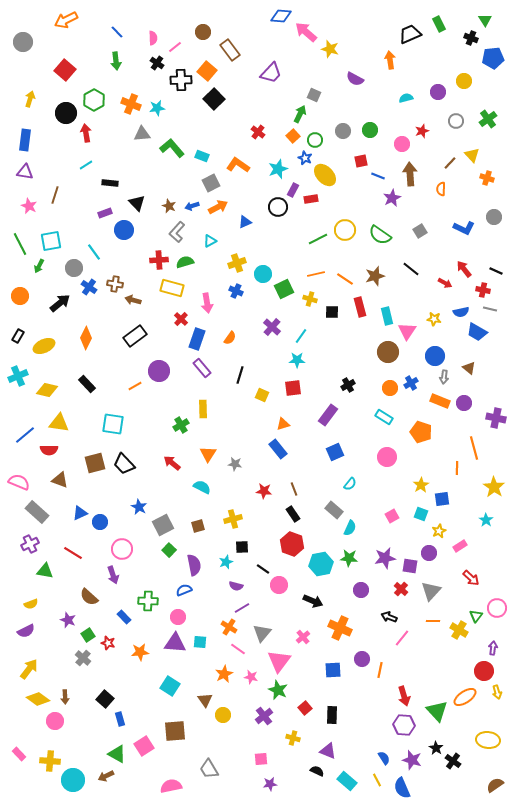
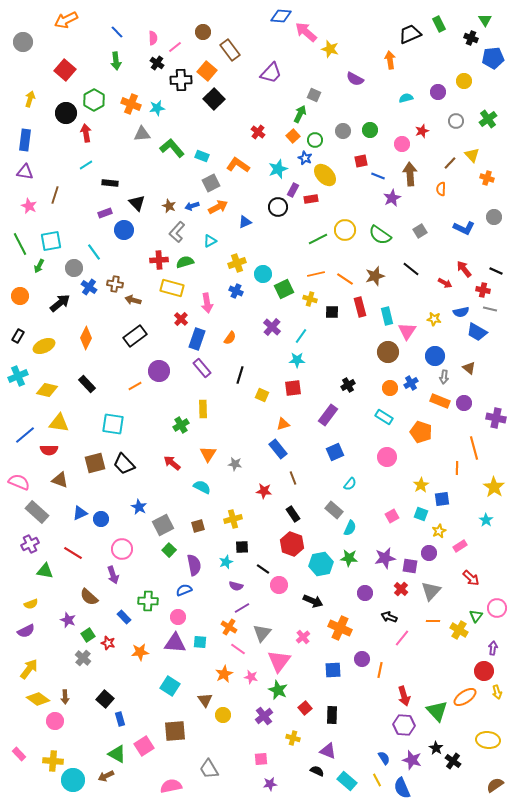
brown line at (294, 489): moved 1 px left, 11 px up
blue circle at (100, 522): moved 1 px right, 3 px up
purple circle at (361, 590): moved 4 px right, 3 px down
yellow cross at (50, 761): moved 3 px right
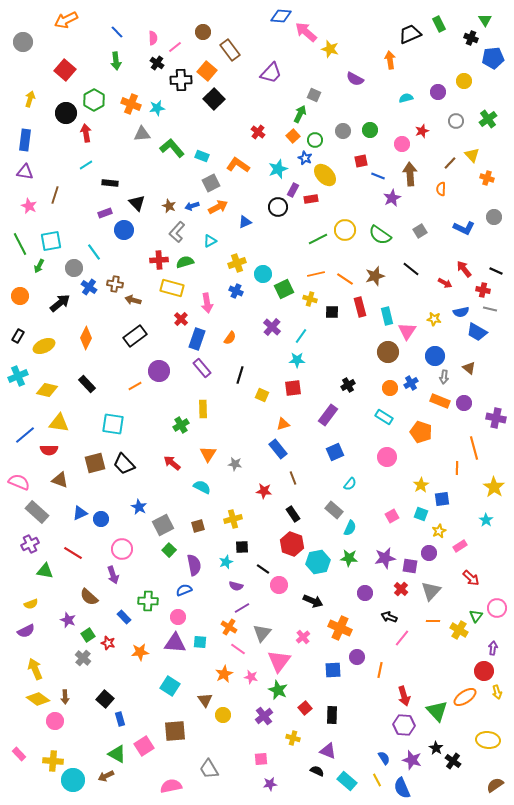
cyan hexagon at (321, 564): moved 3 px left, 2 px up
purple circle at (362, 659): moved 5 px left, 2 px up
yellow arrow at (29, 669): moved 6 px right; rotated 60 degrees counterclockwise
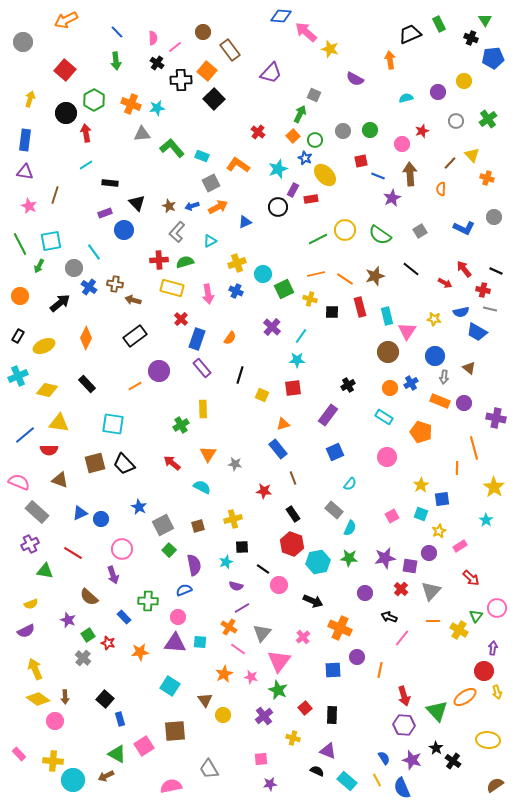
pink arrow at (207, 303): moved 1 px right, 9 px up
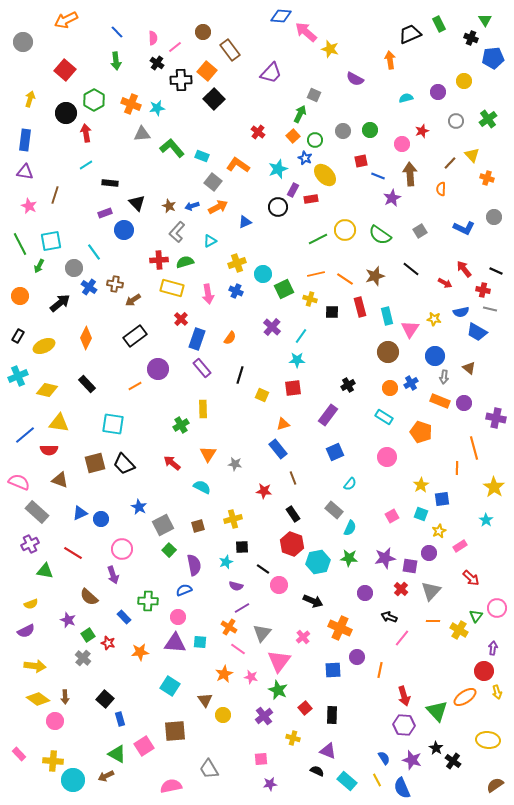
gray square at (211, 183): moved 2 px right, 1 px up; rotated 24 degrees counterclockwise
brown arrow at (133, 300): rotated 49 degrees counterclockwise
pink triangle at (407, 331): moved 3 px right, 2 px up
purple circle at (159, 371): moved 1 px left, 2 px up
yellow arrow at (35, 669): moved 3 px up; rotated 120 degrees clockwise
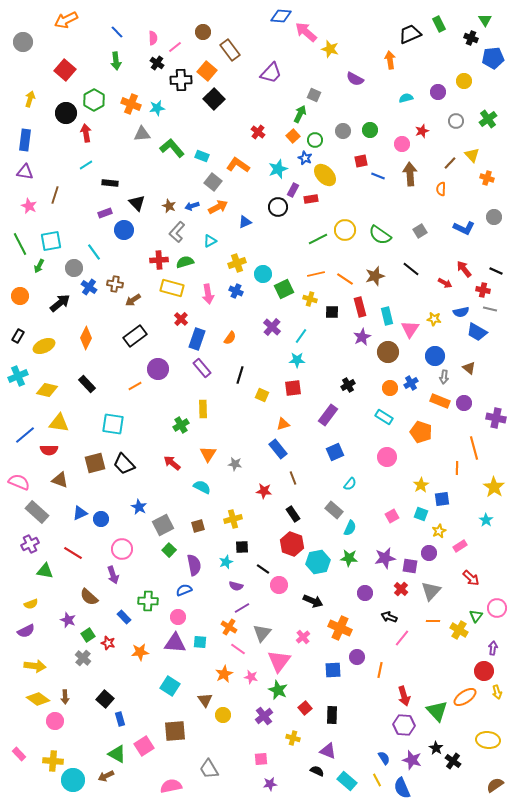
purple star at (392, 198): moved 30 px left, 139 px down
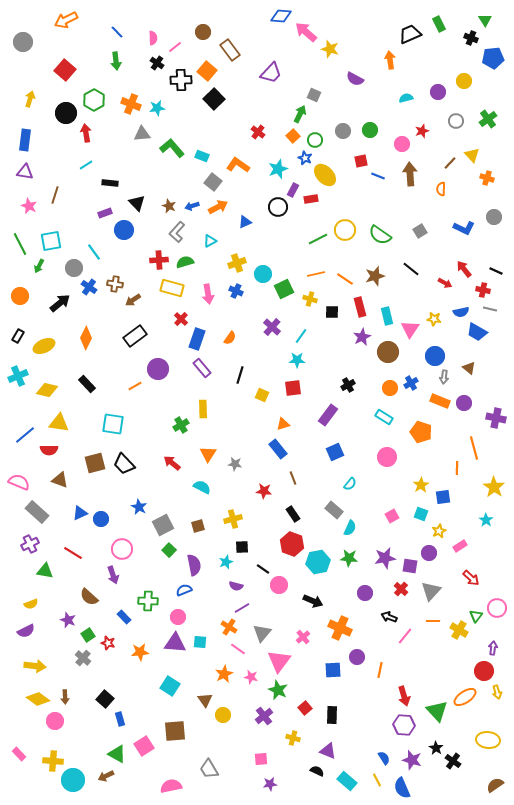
blue square at (442, 499): moved 1 px right, 2 px up
pink line at (402, 638): moved 3 px right, 2 px up
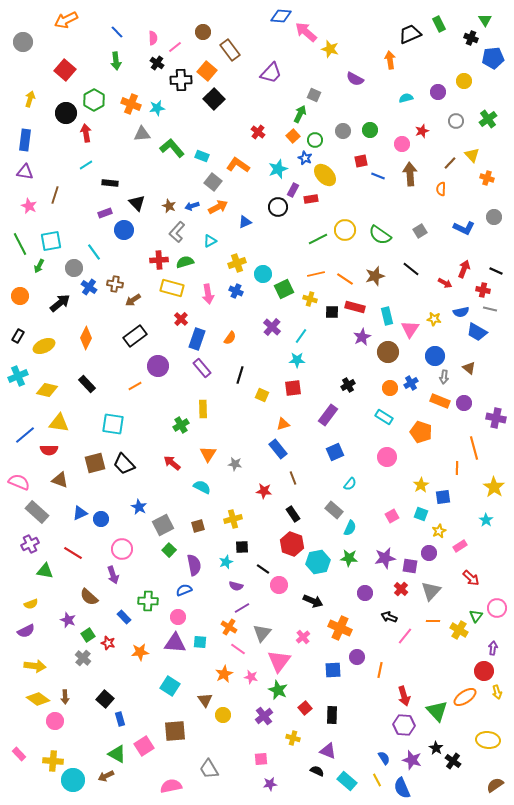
red arrow at (464, 269): rotated 60 degrees clockwise
red rectangle at (360, 307): moved 5 px left; rotated 60 degrees counterclockwise
purple circle at (158, 369): moved 3 px up
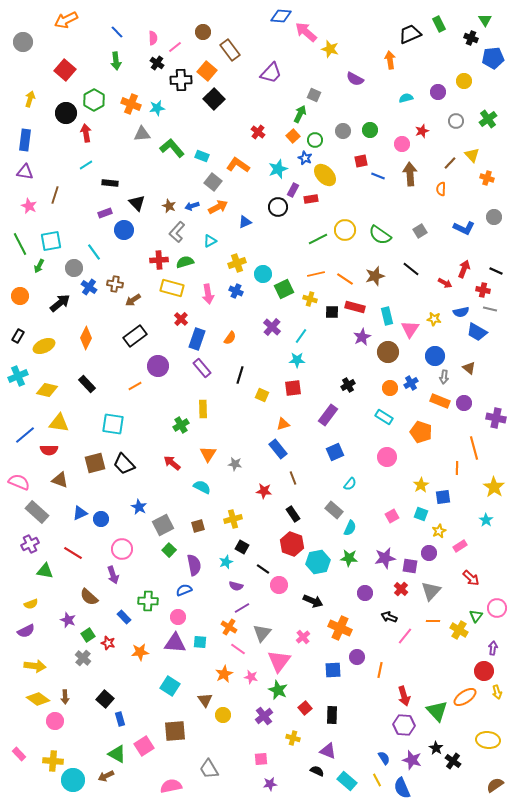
black square at (242, 547): rotated 32 degrees clockwise
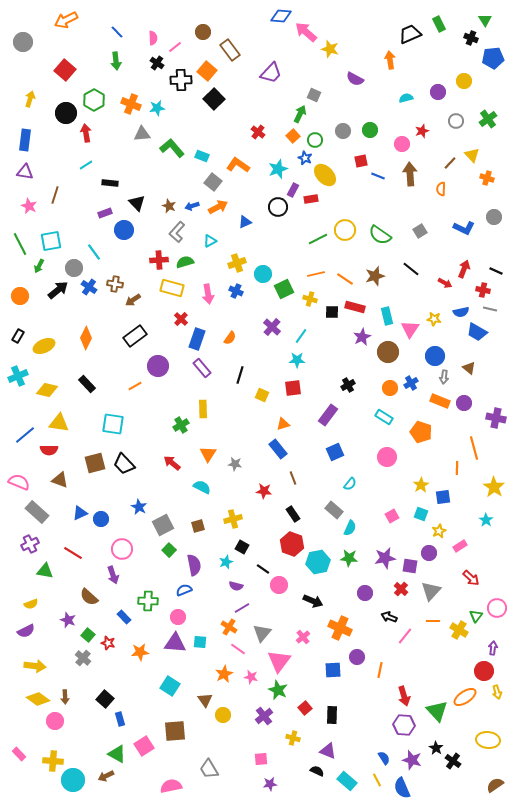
black arrow at (60, 303): moved 2 px left, 13 px up
green square at (88, 635): rotated 16 degrees counterclockwise
